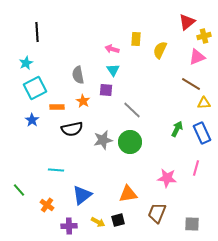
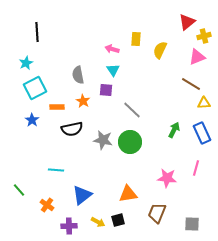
green arrow: moved 3 px left, 1 px down
gray star: rotated 24 degrees clockwise
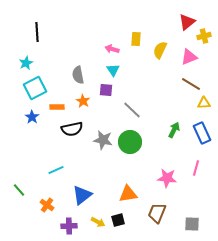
pink triangle: moved 8 px left
blue star: moved 3 px up
cyan line: rotated 28 degrees counterclockwise
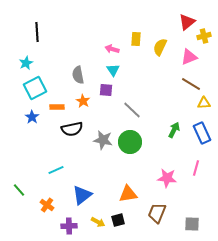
yellow semicircle: moved 3 px up
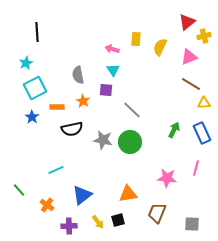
yellow arrow: rotated 24 degrees clockwise
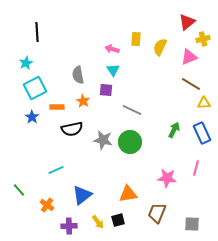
yellow cross: moved 1 px left, 3 px down
gray line: rotated 18 degrees counterclockwise
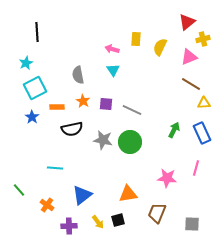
purple square: moved 14 px down
cyan line: moved 1 px left, 2 px up; rotated 28 degrees clockwise
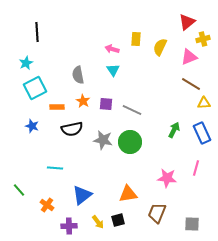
blue star: moved 9 px down; rotated 16 degrees counterclockwise
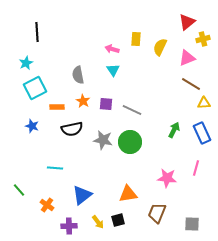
pink triangle: moved 2 px left, 1 px down
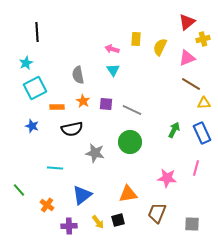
gray star: moved 8 px left, 13 px down
